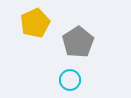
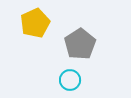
gray pentagon: moved 2 px right, 2 px down
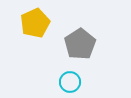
cyan circle: moved 2 px down
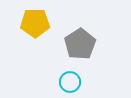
yellow pentagon: rotated 24 degrees clockwise
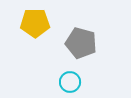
gray pentagon: moved 1 px right, 1 px up; rotated 24 degrees counterclockwise
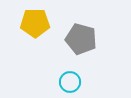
gray pentagon: moved 4 px up
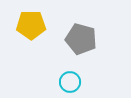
yellow pentagon: moved 4 px left, 2 px down
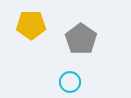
gray pentagon: rotated 20 degrees clockwise
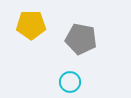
gray pentagon: rotated 24 degrees counterclockwise
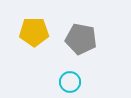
yellow pentagon: moved 3 px right, 7 px down
